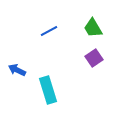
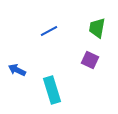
green trapezoid: moved 4 px right; rotated 40 degrees clockwise
purple square: moved 4 px left, 2 px down; rotated 30 degrees counterclockwise
cyan rectangle: moved 4 px right
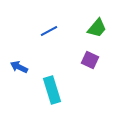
green trapezoid: rotated 150 degrees counterclockwise
blue arrow: moved 2 px right, 3 px up
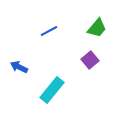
purple square: rotated 24 degrees clockwise
cyan rectangle: rotated 56 degrees clockwise
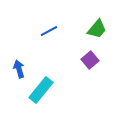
green trapezoid: moved 1 px down
blue arrow: moved 2 px down; rotated 48 degrees clockwise
cyan rectangle: moved 11 px left
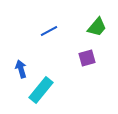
green trapezoid: moved 2 px up
purple square: moved 3 px left, 2 px up; rotated 24 degrees clockwise
blue arrow: moved 2 px right
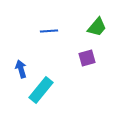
blue line: rotated 24 degrees clockwise
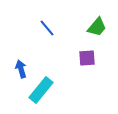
blue line: moved 2 px left, 3 px up; rotated 54 degrees clockwise
purple square: rotated 12 degrees clockwise
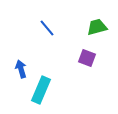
green trapezoid: rotated 145 degrees counterclockwise
purple square: rotated 24 degrees clockwise
cyan rectangle: rotated 16 degrees counterclockwise
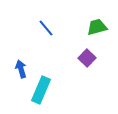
blue line: moved 1 px left
purple square: rotated 24 degrees clockwise
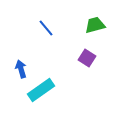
green trapezoid: moved 2 px left, 2 px up
purple square: rotated 12 degrees counterclockwise
cyan rectangle: rotated 32 degrees clockwise
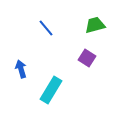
cyan rectangle: moved 10 px right; rotated 24 degrees counterclockwise
